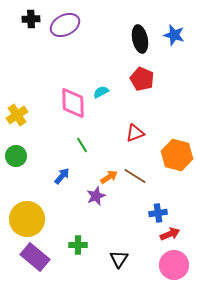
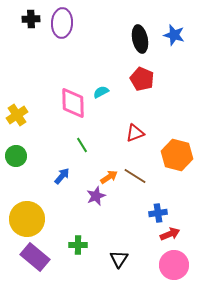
purple ellipse: moved 3 px left, 2 px up; rotated 60 degrees counterclockwise
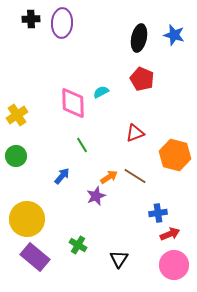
black ellipse: moved 1 px left, 1 px up; rotated 24 degrees clockwise
orange hexagon: moved 2 px left
green cross: rotated 30 degrees clockwise
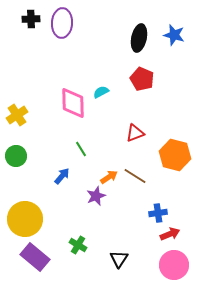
green line: moved 1 px left, 4 px down
yellow circle: moved 2 px left
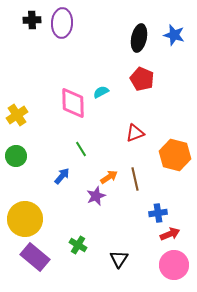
black cross: moved 1 px right, 1 px down
brown line: moved 3 px down; rotated 45 degrees clockwise
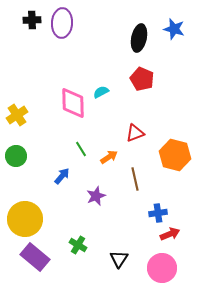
blue star: moved 6 px up
orange arrow: moved 20 px up
pink circle: moved 12 px left, 3 px down
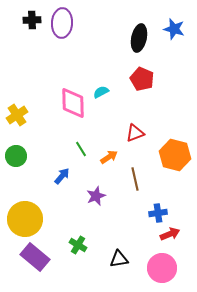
black triangle: rotated 48 degrees clockwise
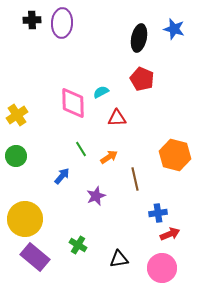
red triangle: moved 18 px left, 15 px up; rotated 18 degrees clockwise
